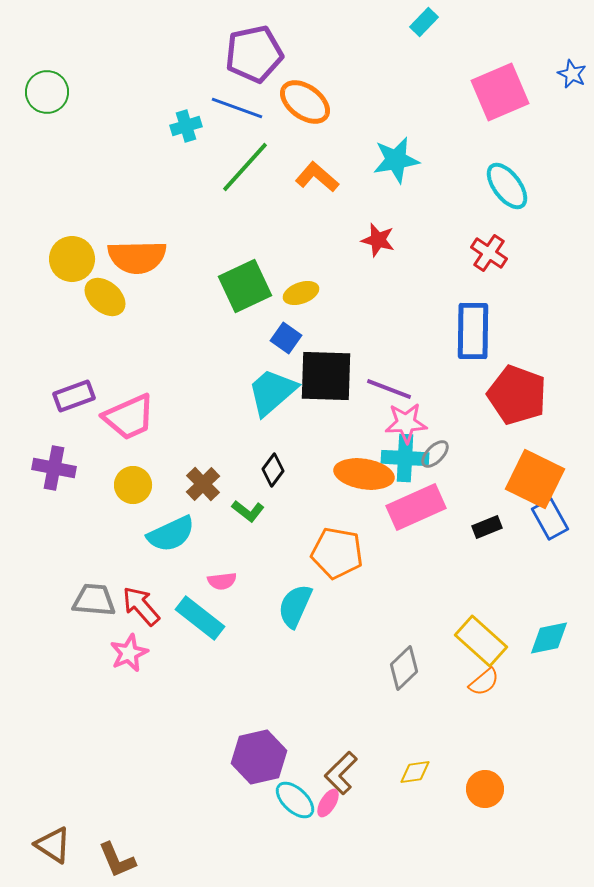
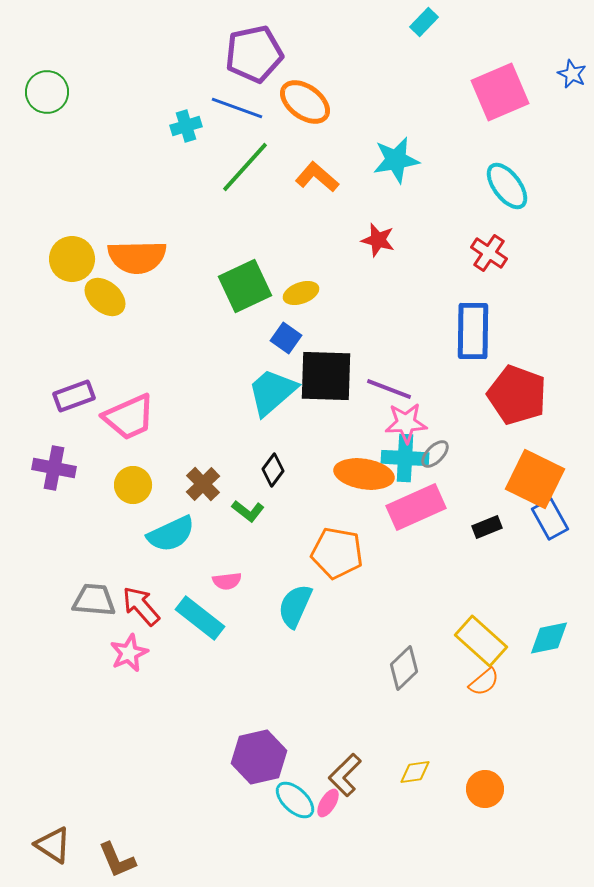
pink semicircle at (222, 581): moved 5 px right
brown L-shape at (341, 773): moved 4 px right, 2 px down
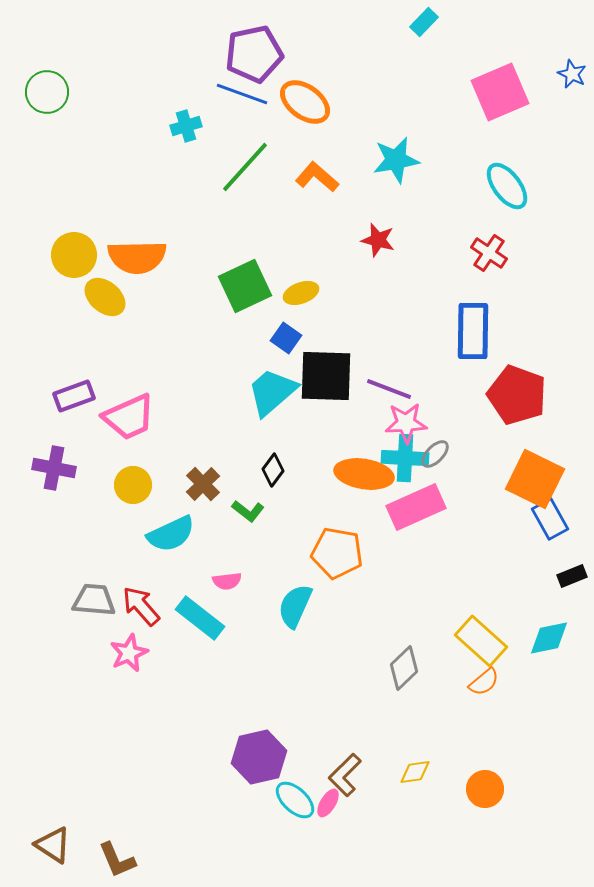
blue line at (237, 108): moved 5 px right, 14 px up
yellow circle at (72, 259): moved 2 px right, 4 px up
black rectangle at (487, 527): moved 85 px right, 49 px down
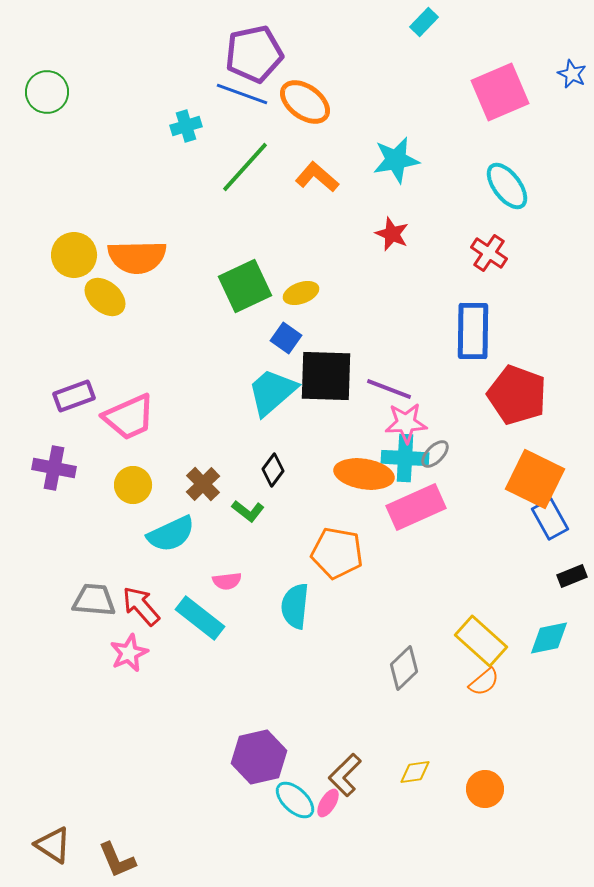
red star at (378, 240): moved 14 px right, 6 px up; rotated 8 degrees clockwise
cyan semicircle at (295, 606): rotated 18 degrees counterclockwise
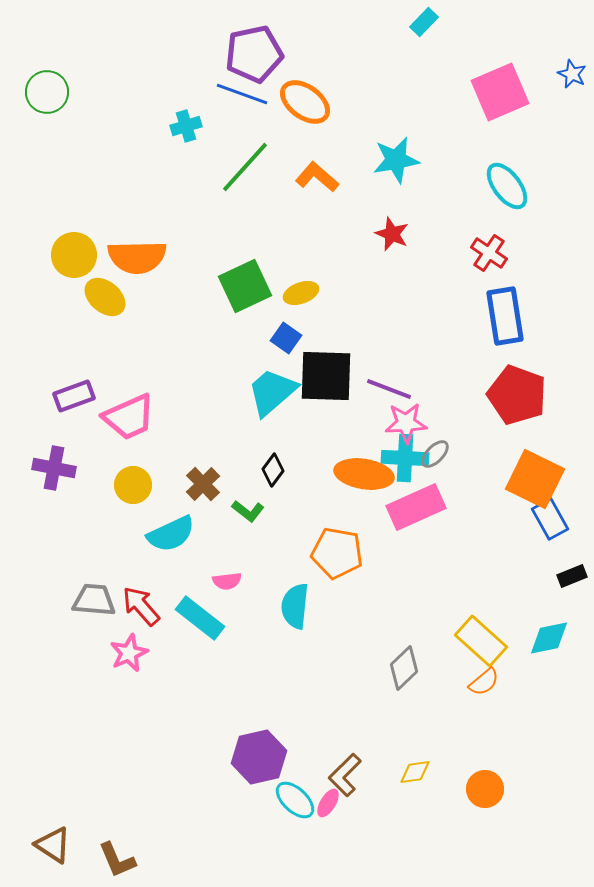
blue rectangle at (473, 331): moved 32 px right, 15 px up; rotated 10 degrees counterclockwise
